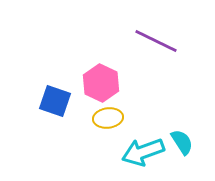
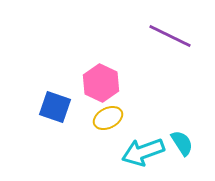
purple line: moved 14 px right, 5 px up
blue square: moved 6 px down
yellow ellipse: rotated 20 degrees counterclockwise
cyan semicircle: moved 1 px down
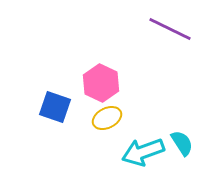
purple line: moved 7 px up
yellow ellipse: moved 1 px left
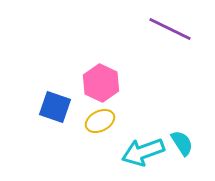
yellow ellipse: moved 7 px left, 3 px down
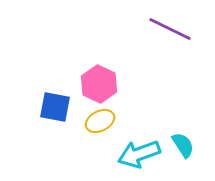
pink hexagon: moved 2 px left, 1 px down
blue square: rotated 8 degrees counterclockwise
cyan semicircle: moved 1 px right, 2 px down
cyan arrow: moved 4 px left, 2 px down
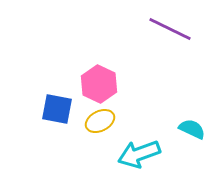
blue square: moved 2 px right, 2 px down
cyan semicircle: moved 9 px right, 16 px up; rotated 32 degrees counterclockwise
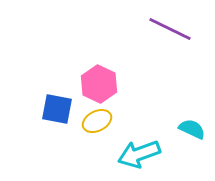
yellow ellipse: moved 3 px left
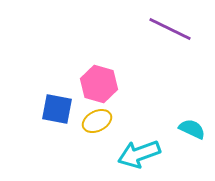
pink hexagon: rotated 9 degrees counterclockwise
